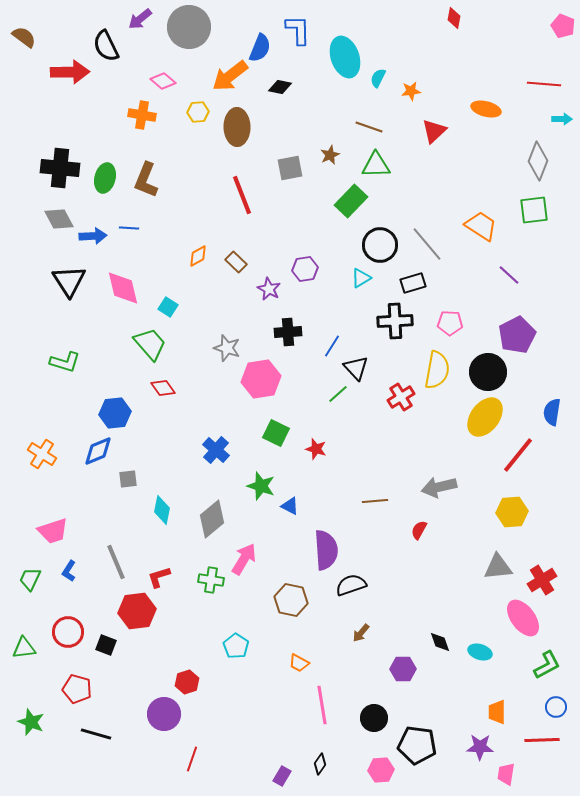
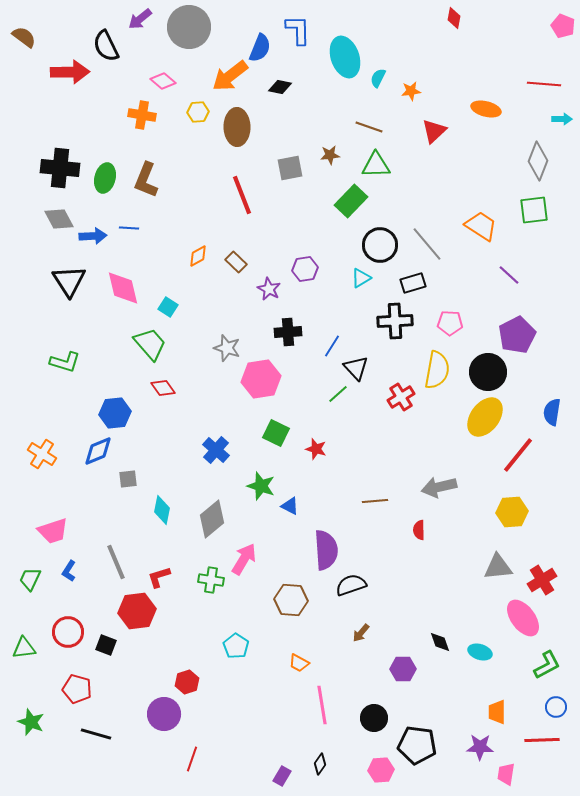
brown star at (330, 155): rotated 18 degrees clockwise
red semicircle at (419, 530): rotated 30 degrees counterclockwise
brown hexagon at (291, 600): rotated 8 degrees counterclockwise
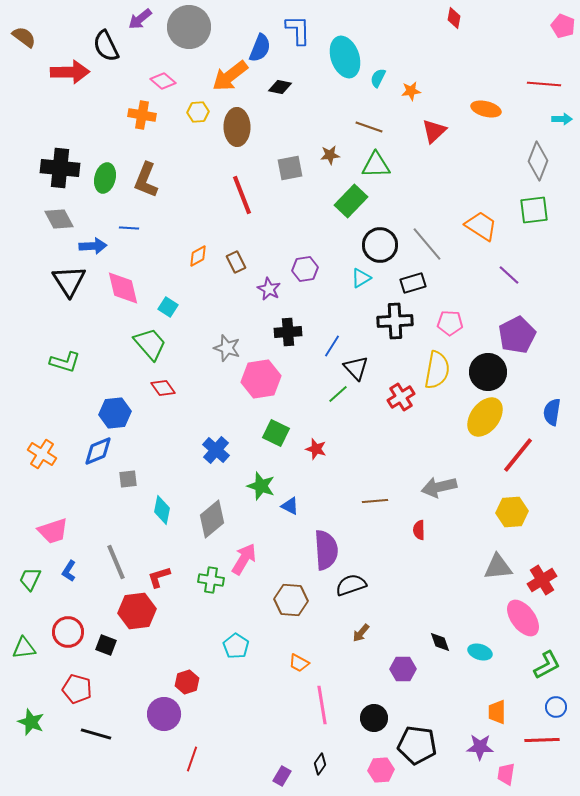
blue arrow at (93, 236): moved 10 px down
brown rectangle at (236, 262): rotated 20 degrees clockwise
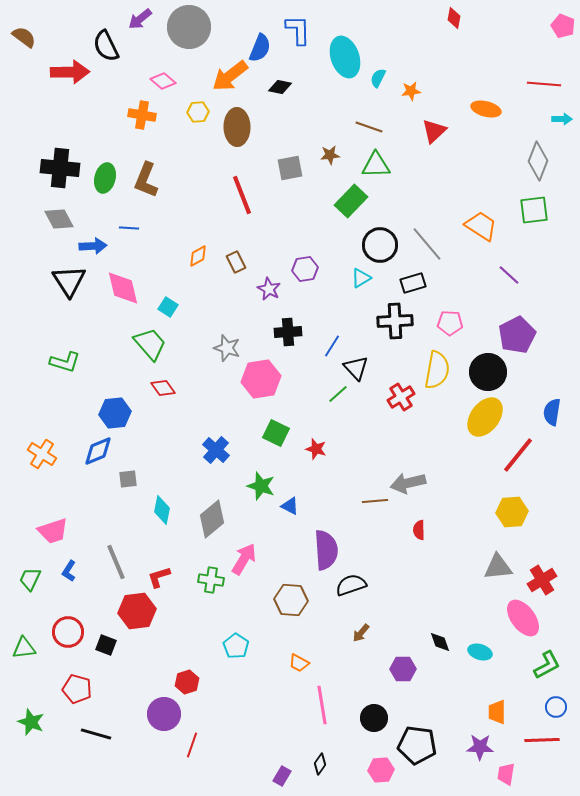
gray arrow at (439, 487): moved 31 px left, 4 px up
red line at (192, 759): moved 14 px up
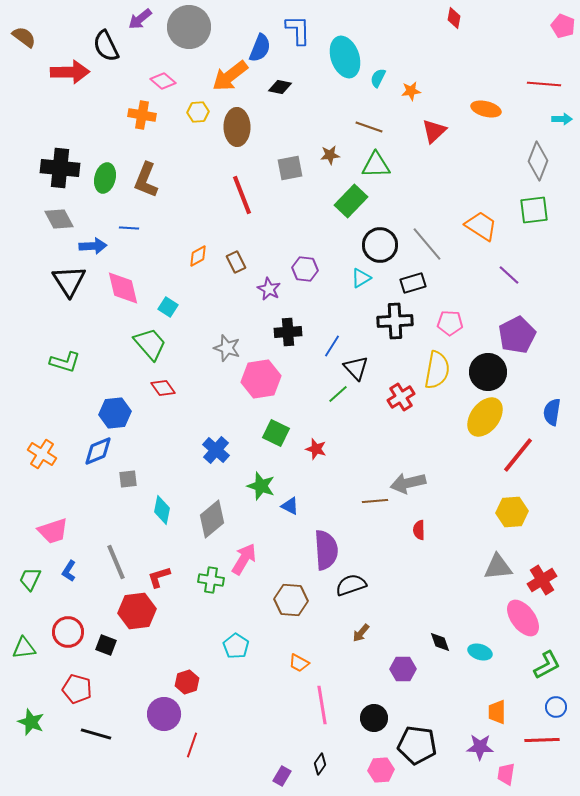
purple hexagon at (305, 269): rotated 15 degrees clockwise
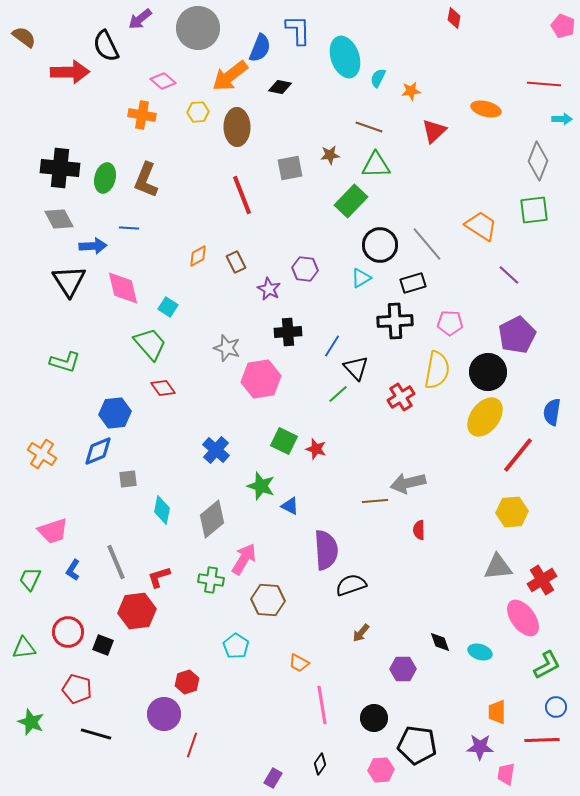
gray circle at (189, 27): moved 9 px right, 1 px down
green square at (276, 433): moved 8 px right, 8 px down
blue L-shape at (69, 571): moved 4 px right, 1 px up
brown hexagon at (291, 600): moved 23 px left
black square at (106, 645): moved 3 px left
purple rectangle at (282, 776): moved 9 px left, 2 px down
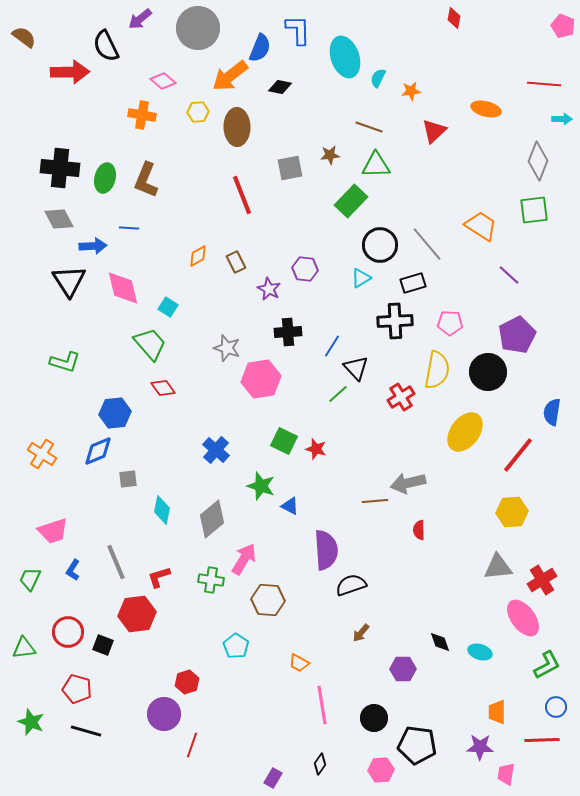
yellow ellipse at (485, 417): moved 20 px left, 15 px down
red hexagon at (137, 611): moved 3 px down
black line at (96, 734): moved 10 px left, 3 px up
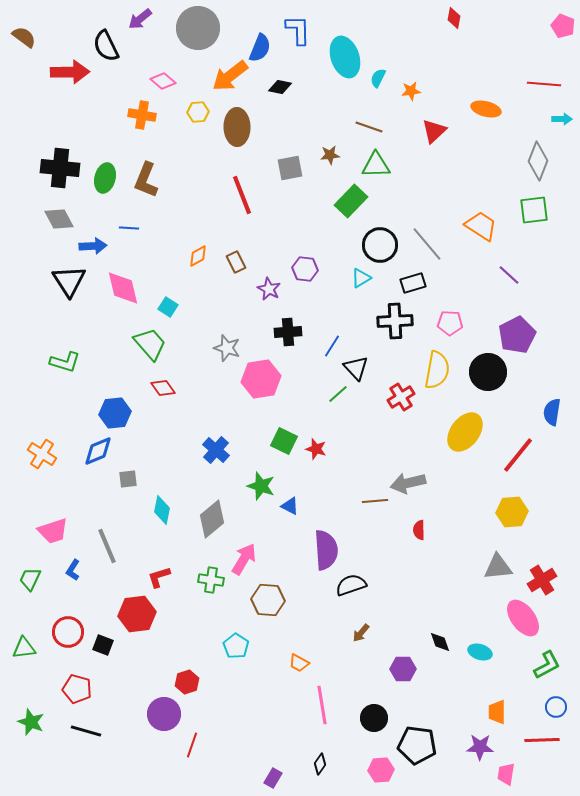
gray line at (116, 562): moved 9 px left, 16 px up
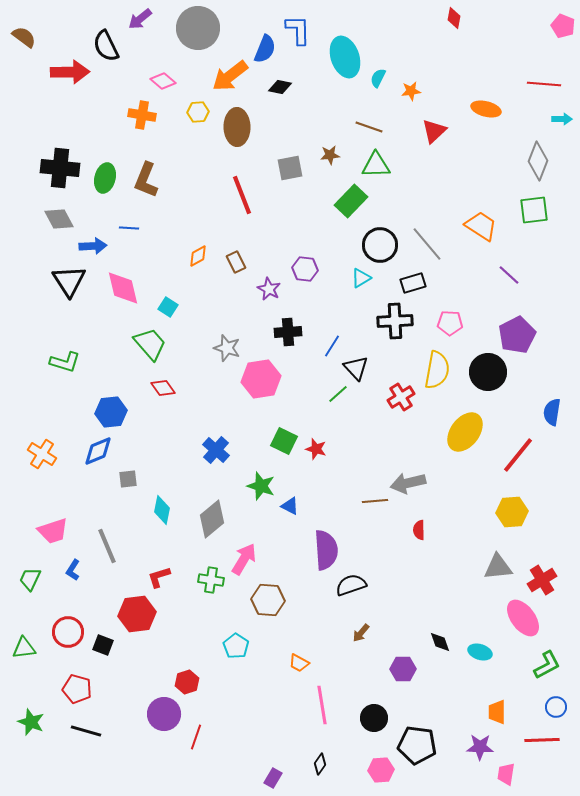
blue semicircle at (260, 48): moved 5 px right, 1 px down
blue hexagon at (115, 413): moved 4 px left, 1 px up
red line at (192, 745): moved 4 px right, 8 px up
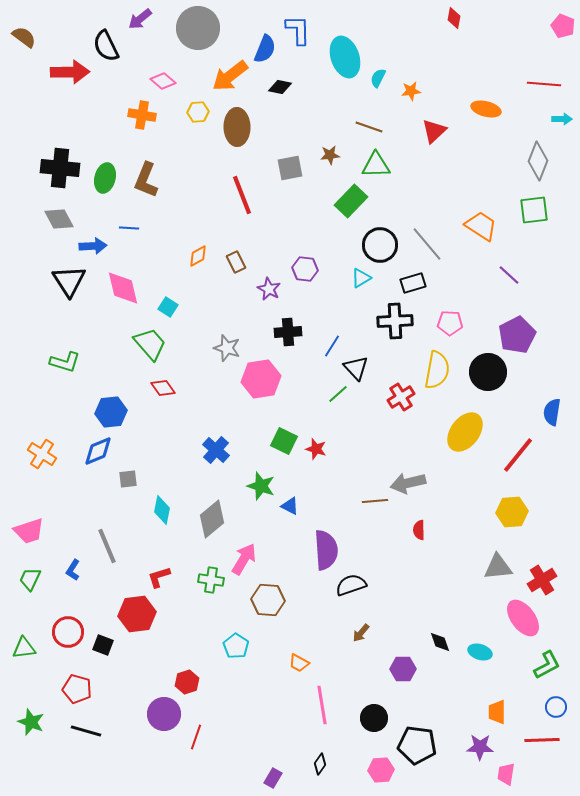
pink trapezoid at (53, 531): moved 24 px left
